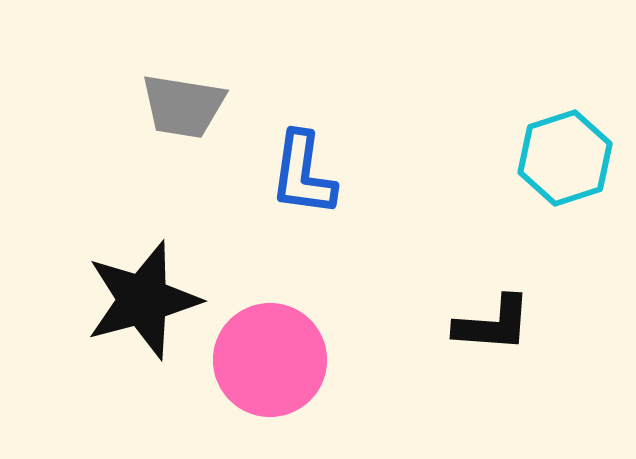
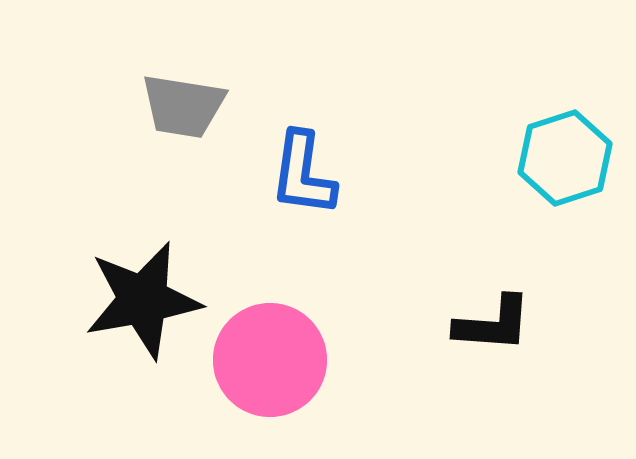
black star: rotated 5 degrees clockwise
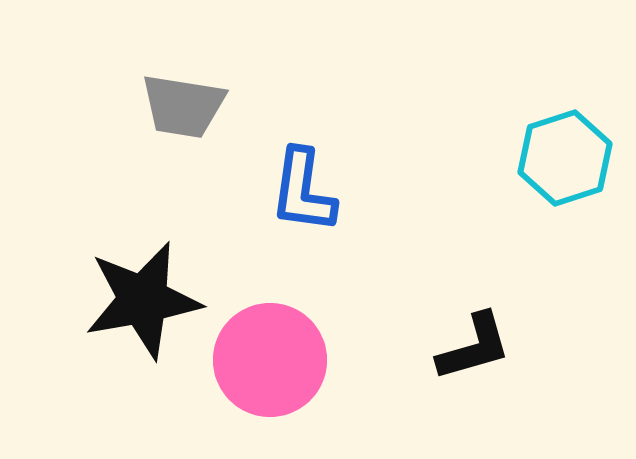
blue L-shape: moved 17 px down
black L-shape: moved 19 px left, 23 px down; rotated 20 degrees counterclockwise
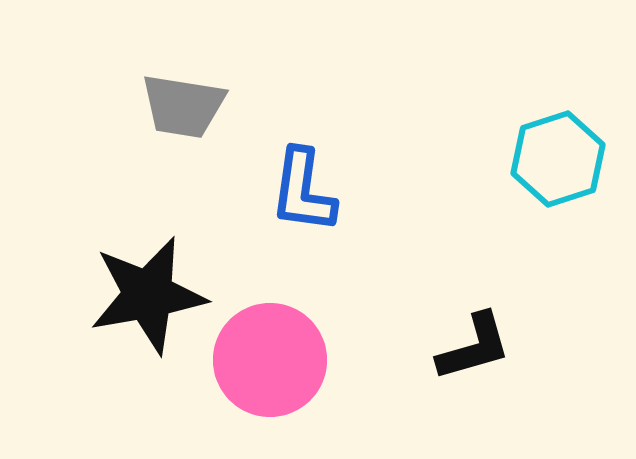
cyan hexagon: moved 7 px left, 1 px down
black star: moved 5 px right, 5 px up
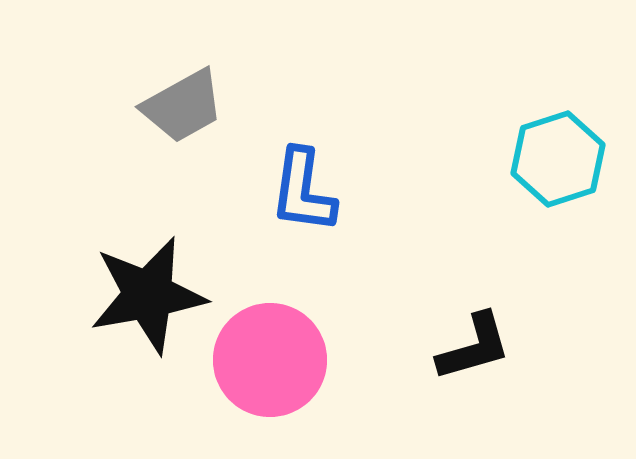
gray trapezoid: rotated 38 degrees counterclockwise
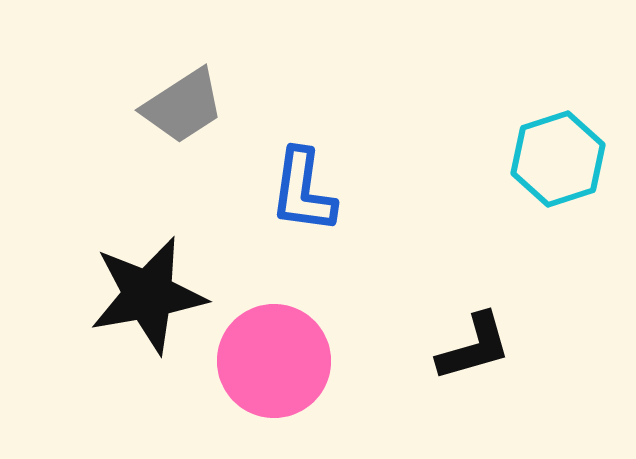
gray trapezoid: rotated 4 degrees counterclockwise
pink circle: moved 4 px right, 1 px down
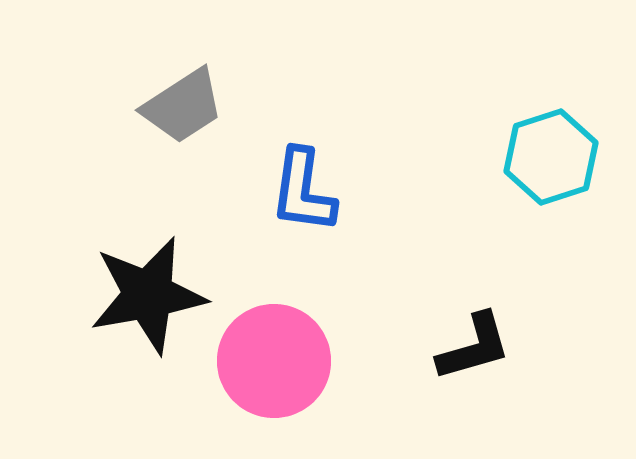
cyan hexagon: moved 7 px left, 2 px up
